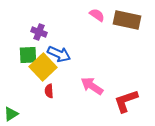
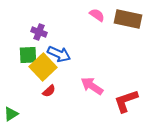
brown rectangle: moved 1 px right, 1 px up
red semicircle: rotated 128 degrees counterclockwise
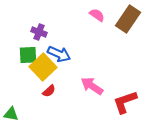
brown rectangle: rotated 68 degrees counterclockwise
red L-shape: moved 1 px left, 1 px down
green triangle: rotated 42 degrees clockwise
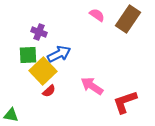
blue arrow: rotated 50 degrees counterclockwise
yellow square: moved 4 px down
green triangle: moved 1 px down
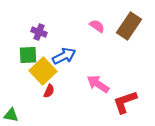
pink semicircle: moved 11 px down
brown rectangle: moved 1 px right, 7 px down
blue arrow: moved 5 px right, 2 px down
pink arrow: moved 6 px right, 2 px up
red semicircle: rotated 24 degrees counterclockwise
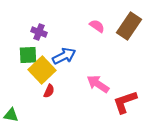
yellow square: moved 1 px left, 1 px up
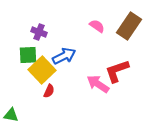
red L-shape: moved 8 px left, 31 px up
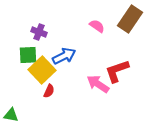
brown rectangle: moved 1 px right, 7 px up
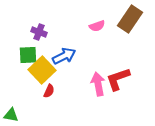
pink semicircle: rotated 126 degrees clockwise
red L-shape: moved 1 px right, 8 px down
pink arrow: rotated 45 degrees clockwise
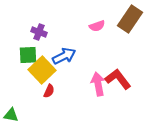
red L-shape: rotated 72 degrees clockwise
